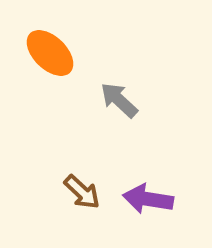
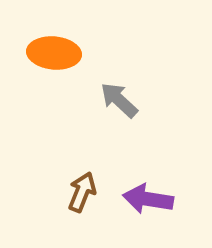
orange ellipse: moved 4 px right; rotated 39 degrees counterclockwise
brown arrow: rotated 111 degrees counterclockwise
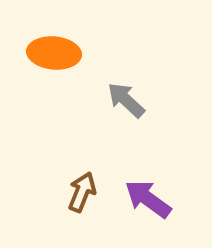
gray arrow: moved 7 px right
purple arrow: rotated 27 degrees clockwise
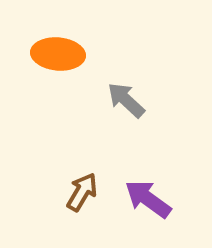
orange ellipse: moved 4 px right, 1 px down
brown arrow: rotated 9 degrees clockwise
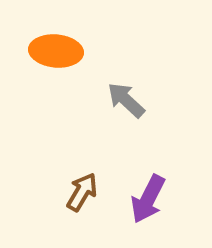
orange ellipse: moved 2 px left, 3 px up
purple arrow: rotated 99 degrees counterclockwise
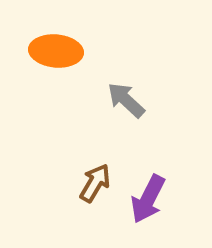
brown arrow: moved 13 px right, 9 px up
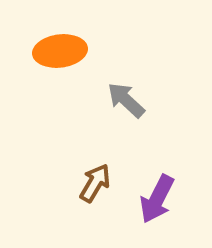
orange ellipse: moved 4 px right; rotated 12 degrees counterclockwise
purple arrow: moved 9 px right
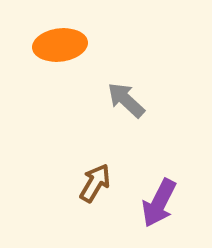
orange ellipse: moved 6 px up
purple arrow: moved 2 px right, 4 px down
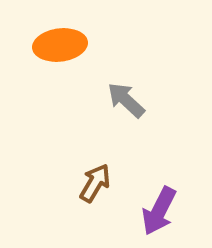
purple arrow: moved 8 px down
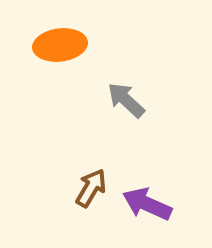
brown arrow: moved 4 px left, 5 px down
purple arrow: moved 12 px left, 7 px up; rotated 87 degrees clockwise
